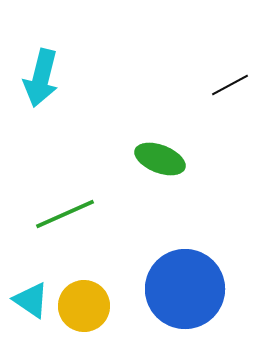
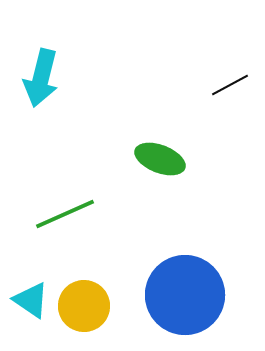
blue circle: moved 6 px down
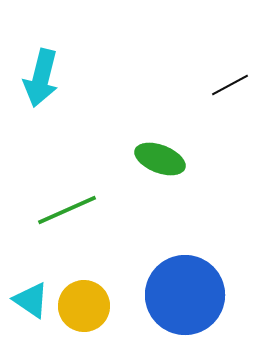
green line: moved 2 px right, 4 px up
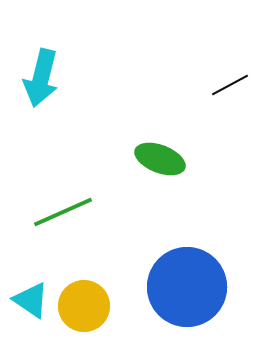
green line: moved 4 px left, 2 px down
blue circle: moved 2 px right, 8 px up
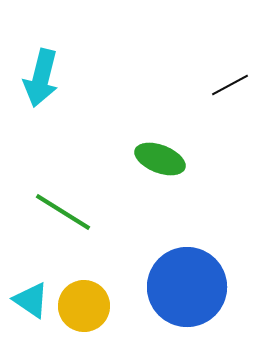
green line: rotated 56 degrees clockwise
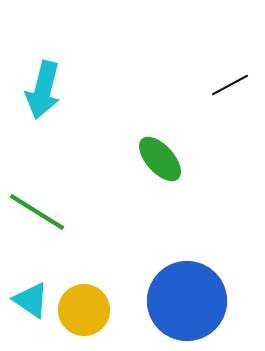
cyan arrow: moved 2 px right, 12 px down
green ellipse: rotated 27 degrees clockwise
green line: moved 26 px left
blue circle: moved 14 px down
yellow circle: moved 4 px down
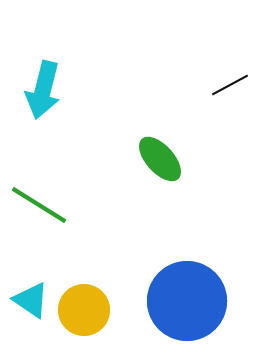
green line: moved 2 px right, 7 px up
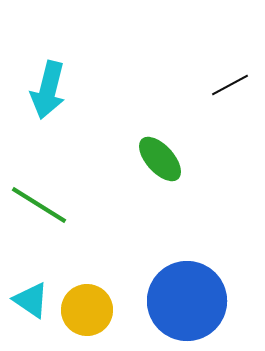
cyan arrow: moved 5 px right
yellow circle: moved 3 px right
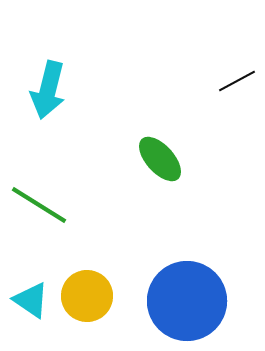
black line: moved 7 px right, 4 px up
yellow circle: moved 14 px up
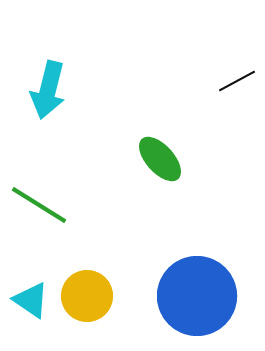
blue circle: moved 10 px right, 5 px up
